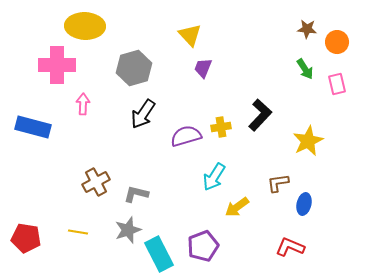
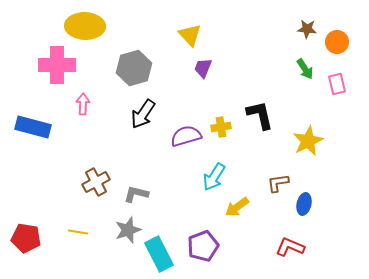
black L-shape: rotated 56 degrees counterclockwise
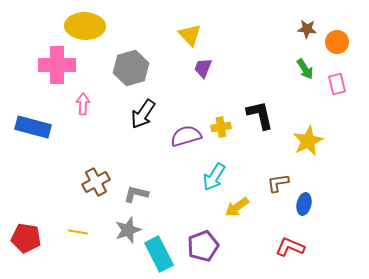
gray hexagon: moved 3 px left
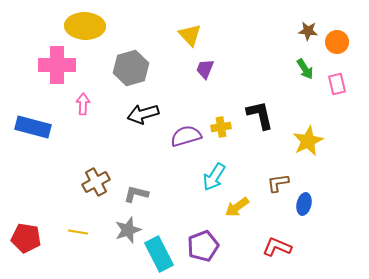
brown star: moved 1 px right, 2 px down
purple trapezoid: moved 2 px right, 1 px down
black arrow: rotated 40 degrees clockwise
red L-shape: moved 13 px left
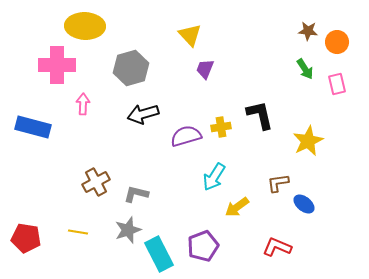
blue ellipse: rotated 65 degrees counterclockwise
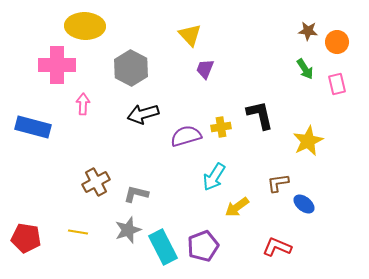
gray hexagon: rotated 16 degrees counterclockwise
cyan rectangle: moved 4 px right, 7 px up
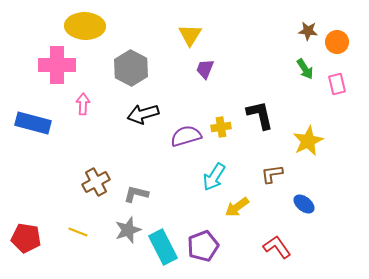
yellow triangle: rotated 15 degrees clockwise
blue rectangle: moved 4 px up
brown L-shape: moved 6 px left, 9 px up
yellow line: rotated 12 degrees clockwise
red L-shape: rotated 32 degrees clockwise
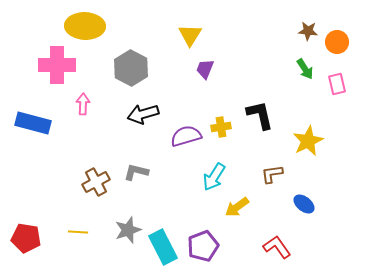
gray L-shape: moved 22 px up
yellow line: rotated 18 degrees counterclockwise
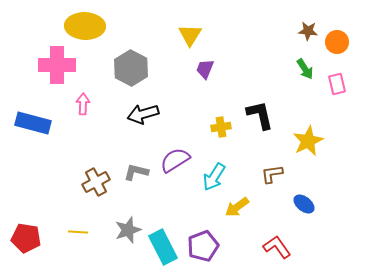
purple semicircle: moved 11 px left, 24 px down; rotated 16 degrees counterclockwise
